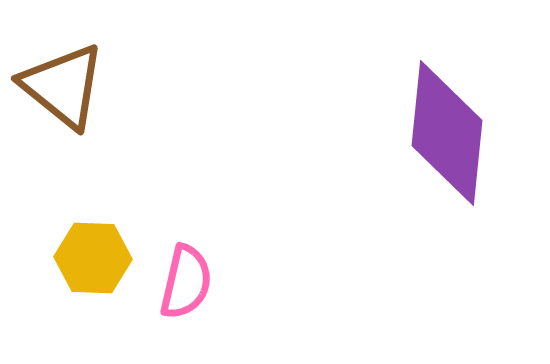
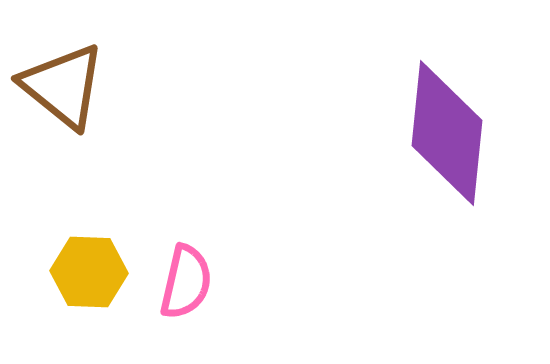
yellow hexagon: moved 4 px left, 14 px down
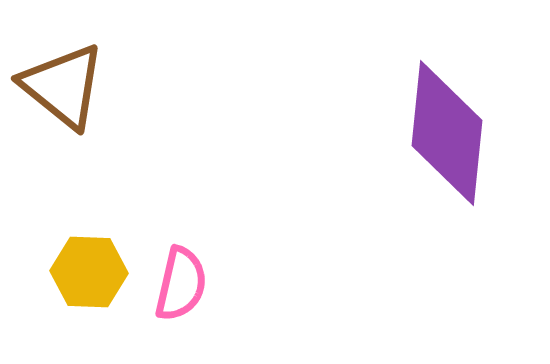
pink semicircle: moved 5 px left, 2 px down
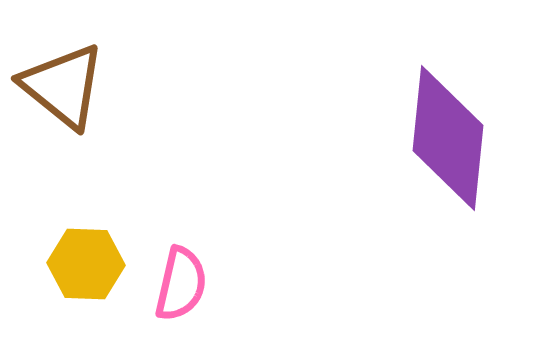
purple diamond: moved 1 px right, 5 px down
yellow hexagon: moved 3 px left, 8 px up
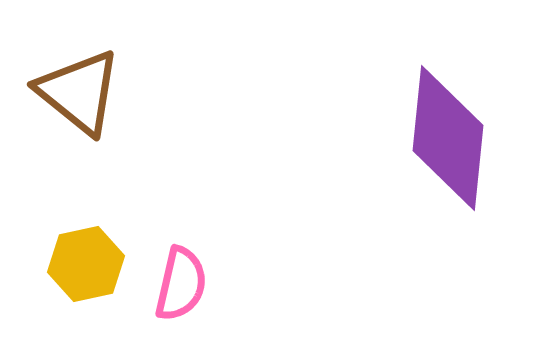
brown triangle: moved 16 px right, 6 px down
yellow hexagon: rotated 14 degrees counterclockwise
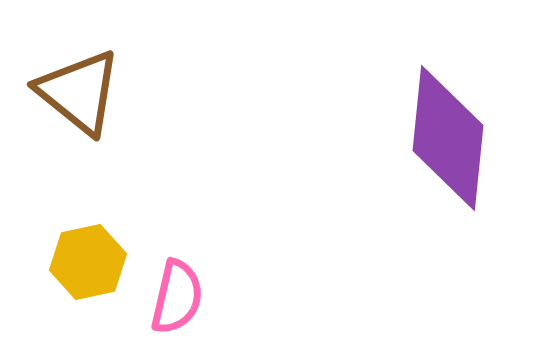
yellow hexagon: moved 2 px right, 2 px up
pink semicircle: moved 4 px left, 13 px down
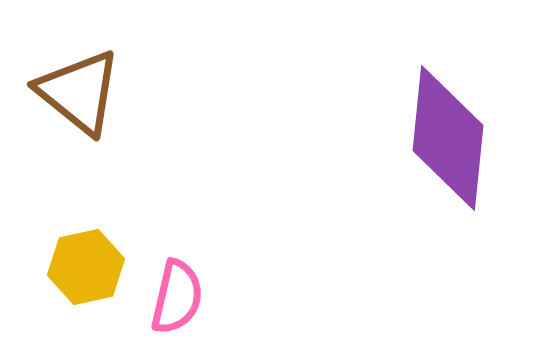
yellow hexagon: moved 2 px left, 5 px down
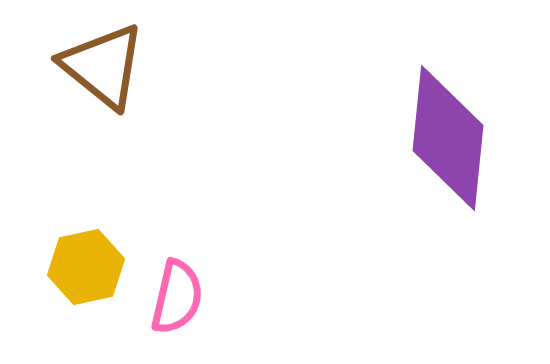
brown triangle: moved 24 px right, 26 px up
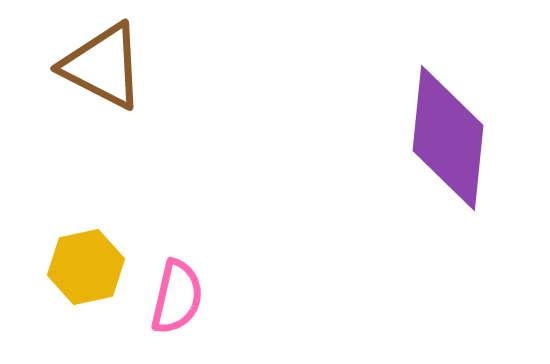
brown triangle: rotated 12 degrees counterclockwise
